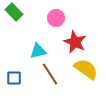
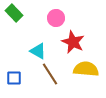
green rectangle: moved 1 px down
red star: moved 2 px left
cyan triangle: rotated 42 degrees clockwise
yellow semicircle: rotated 30 degrees counterclockwise
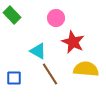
green rectangle: moved 2 px left, 2 px down
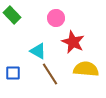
blue square: moved 1 px left, 5 px up
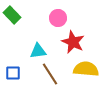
pink circle: moved 2 px right
cyan triangle: rotated 36 degrees counterclockwise
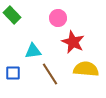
cyan triangle: moved 5 px left
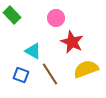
pink circle: moved 2 px left
red star: moved 1 px left
cyan triangle: rotated 36 degrees clockwise
yellow semicircle: rotated 25 degrees counterclockwise
blue square: moved 8 px right, 2 px down; rotated 21 degrees clockwise
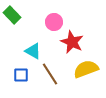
pink circle: moved 2 px left, 4 px down
blue square: rotated 21 degrees counterclockwise
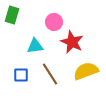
green rectangle: rotated 60 degrees clockwise
cyan triangle: moved 2 px right, 5 px up; rotated 36 degrees counterclockwise
yellow semicircle: moved 2 px down
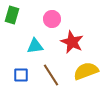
pink circle: moved 2 px left, 3 px up
brown line: moved 1 px right, 1 px down
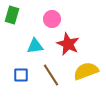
red star: moved 4 px left, 2 px down
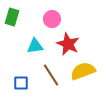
green rectangle: moved 2 px down
yellow semicircle: moved 3 px left
blue square: moved 8 px down
